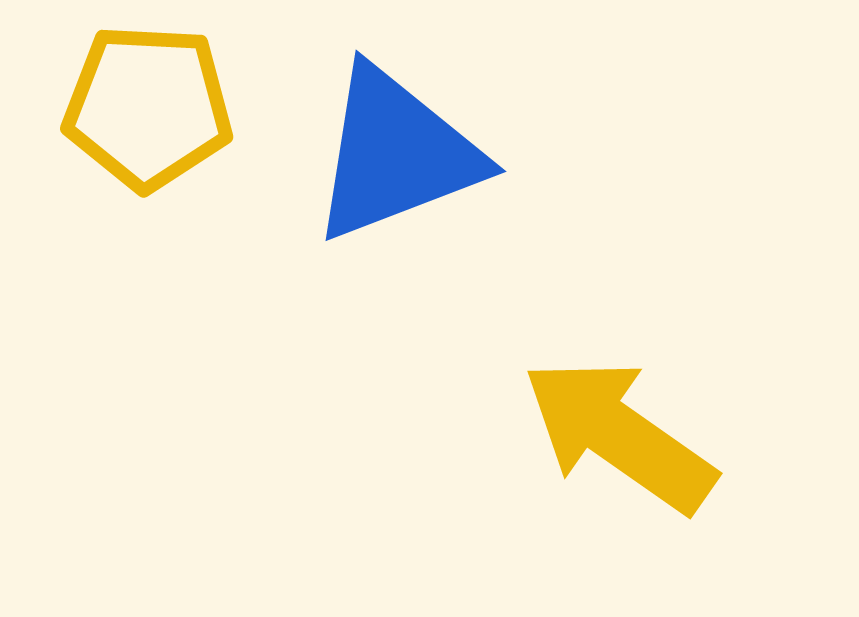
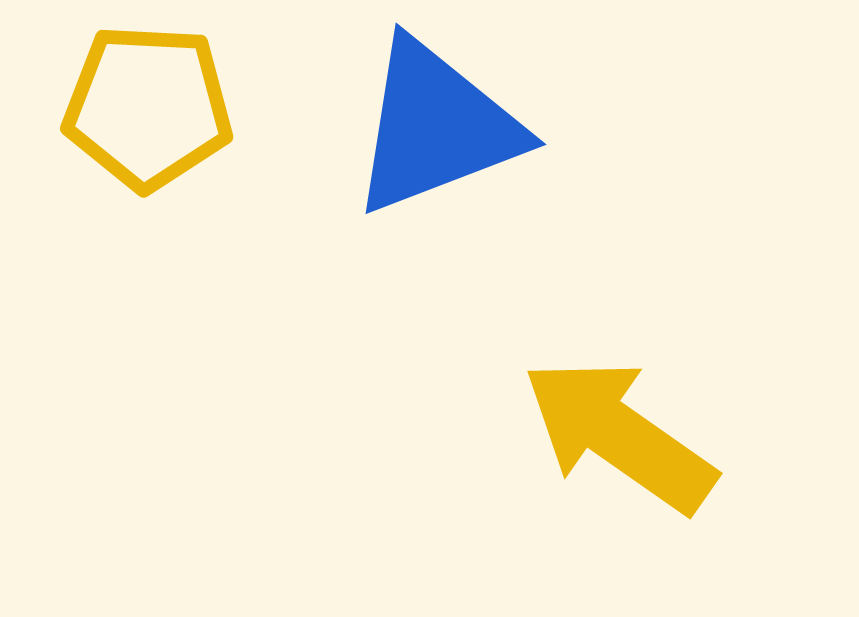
blue triangle: moved 40 px right, 27 px up
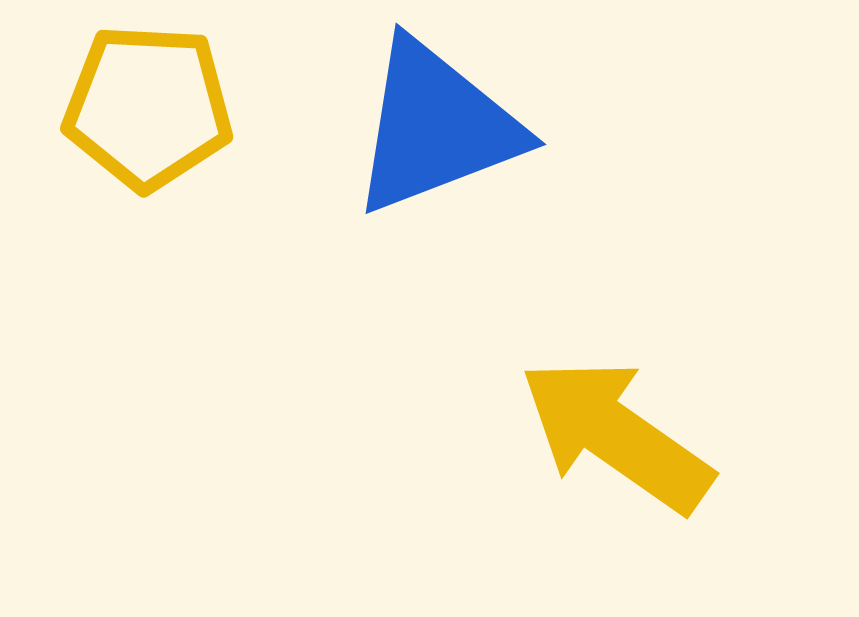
yellow arrow: moved 3 px left
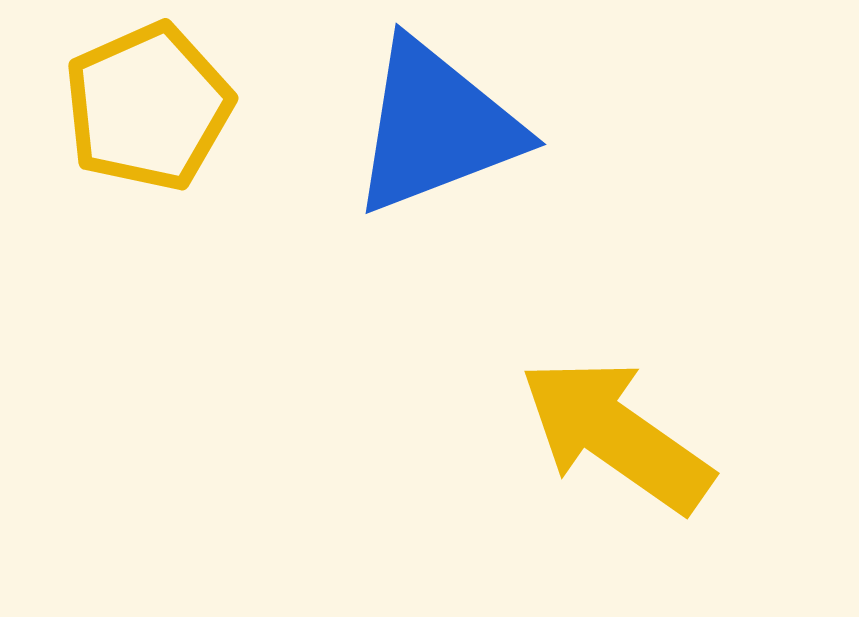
yellow pentagon: rotated 27 degrees counterclockwise
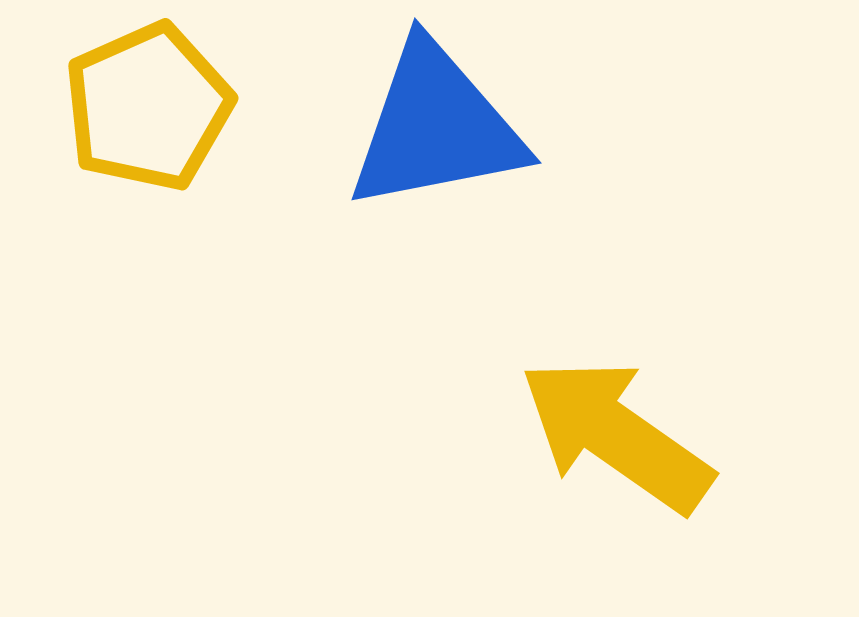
blue triangle: rotated 10 degrees clockwise
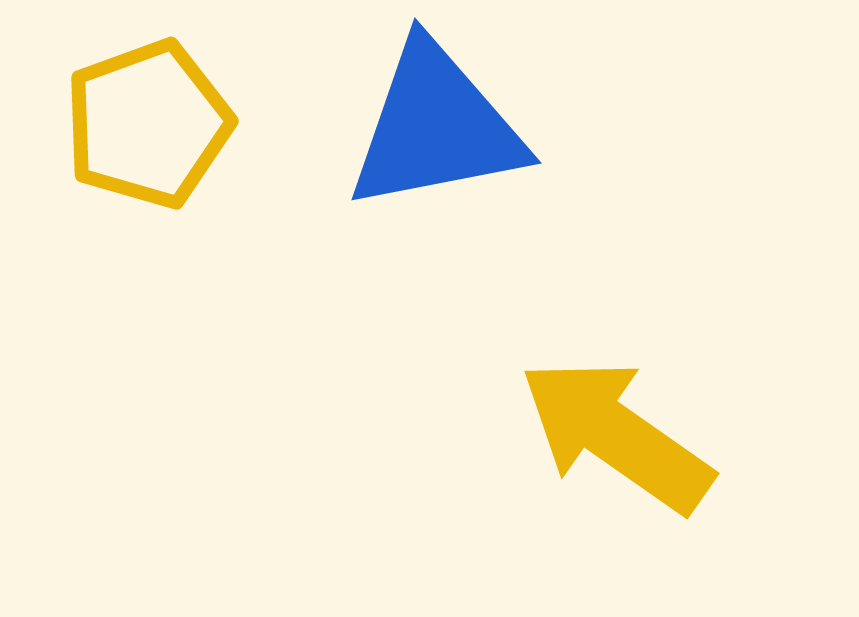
yellow pentagon: moved 17 px down; rotated 4 degrees clockwise
